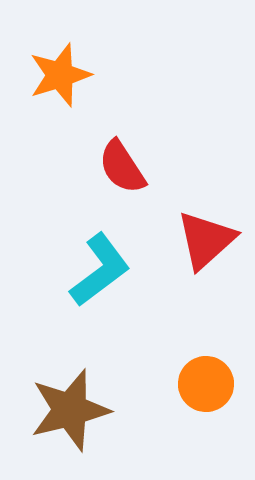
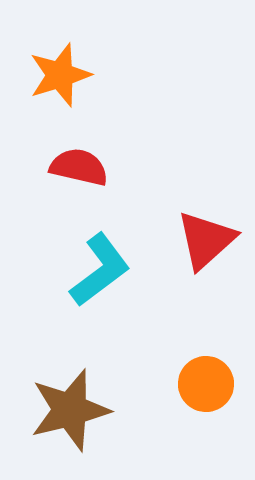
red semicircle: moved 43 px left; rotated 136 degrees clockwise
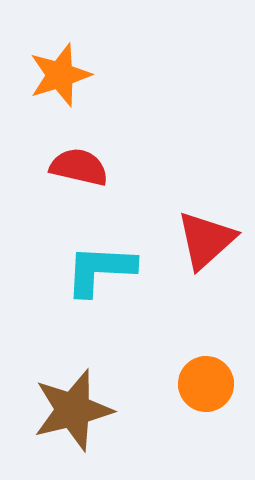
cyan L-shape: rotated 140 degrees counterclockwise
brown star: moved 3 px right
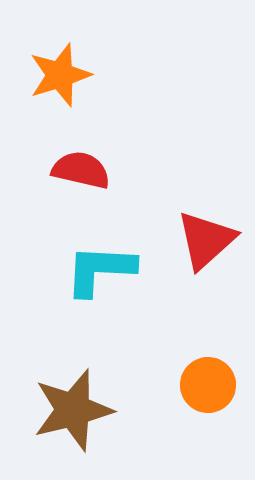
red semicircle: moved 2 px right, 3 px down
orange circle: moved 2 px right, 1 px down
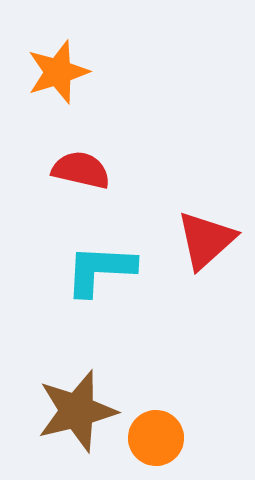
orange star: moved 2 px left, 3 px up
orange circle: moved 52 px left, 53 px down
brown star: moved 4 px right, 1 px down
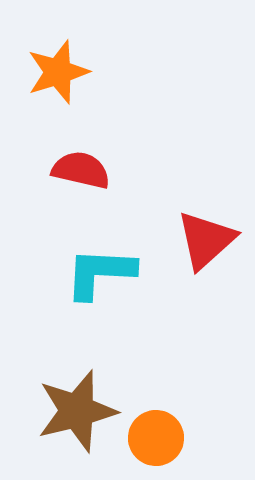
cyan L-shape: moved 3 px down
